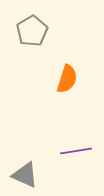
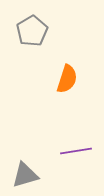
gray triangle: rotated 40 degrees counterclockwise
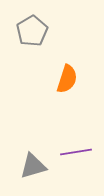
purple line: moved 1 px down
gray triangle: moved 8 px right, 9 px up
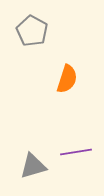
gray pentagon: rotated 12 degrees counterclockwise
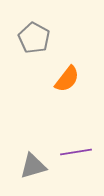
gray pentagon: moved 2 px right, 7 px down
orange semicircle: rotated 20 degrees clockwise
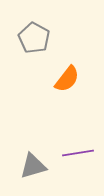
purple line: moved 2 px right, 1 px down
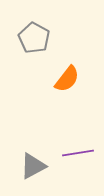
gray triangle: rotated 12 degrees counterclockwise
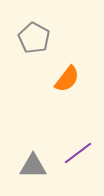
purple line: rotated 28 degrees counterclockwise
gray triangle: rotated 28 degrees clockwise
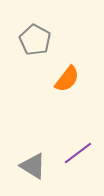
gray pentagon: moved 1 px right, 2 px down
gray triangle: rotated 32 degrees clockwise
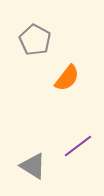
orange semicircle: moved 1 px up
purple line: moved 7 px up
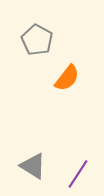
gray pentagon: moved 2 px right
purple line: moved 28 px down; rotated 20 degrees counterclockwise
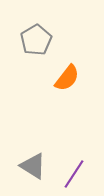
gray pentagon: moved 1 px left; rotated 12 degrees clockwise
purple line: moved 4 px left
